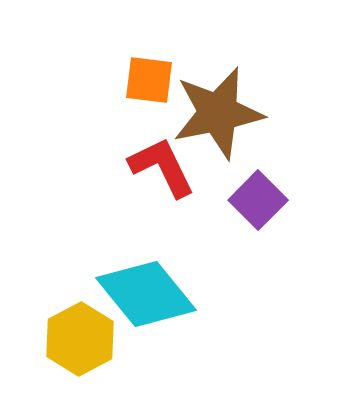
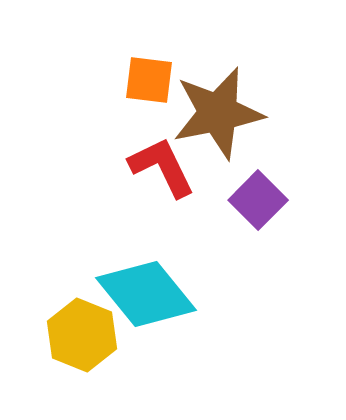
yellow hexagon: moved 2 px right, 4 px up; rotated 10 degrees counterclockwise
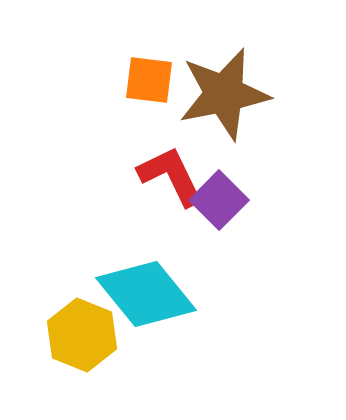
brown star: moved 6 px right, 19 px up
red L-shape: moved 9 px right, 9 px down
purple square: moved 39 px left
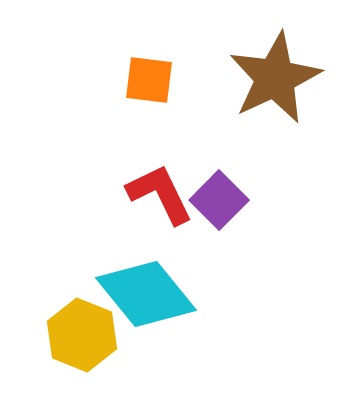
brown star: moved 51 px right, 16 px up; rotated 14 degrees counterclockwise
red L-shape: moved 11 px left, 18 px down
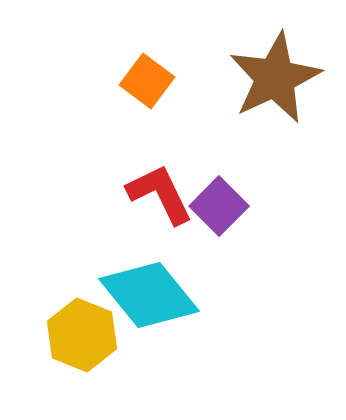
orange square: moved 2 px left, 1 px down; rotated 30 degrees clockwise
purple square: moved 6 px down
cyan diamond: moved 3 px right, 1 px down
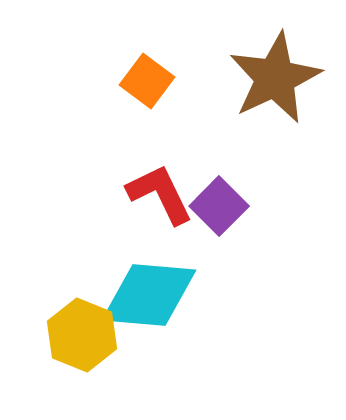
cyan diamond: rotated 46 degrees counterclockwise
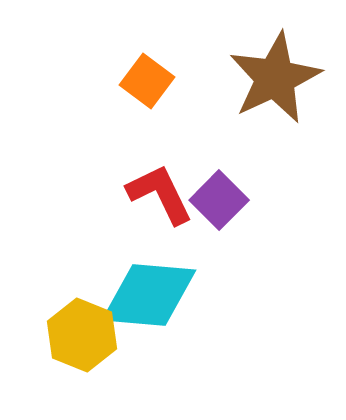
purple square: moved 6 px up
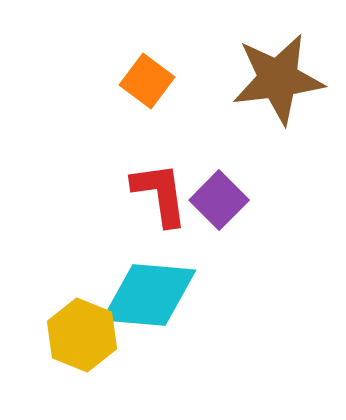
brown star: moved 3 px right, 1 px down; rotated 18 degrees clockwise
red L-shape: rotated 18 degrees clockwise
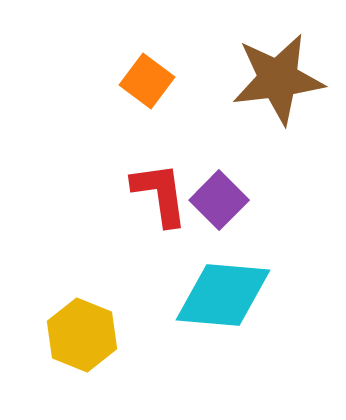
cyan diamond: moved 74 px right
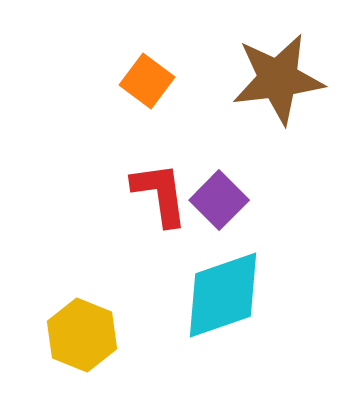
cyan diamond: rotated 24 degrees counterclockwise
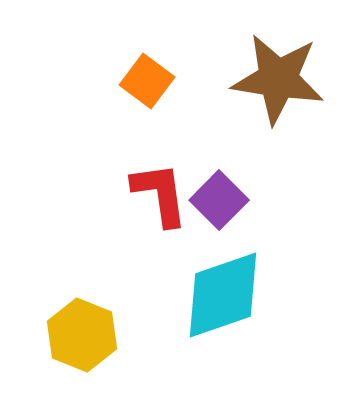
brown star: rotated 16 degrees clockwise
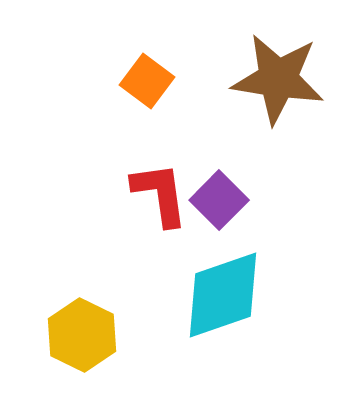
yellow hexagon: rotated 4 degrees clockwise
